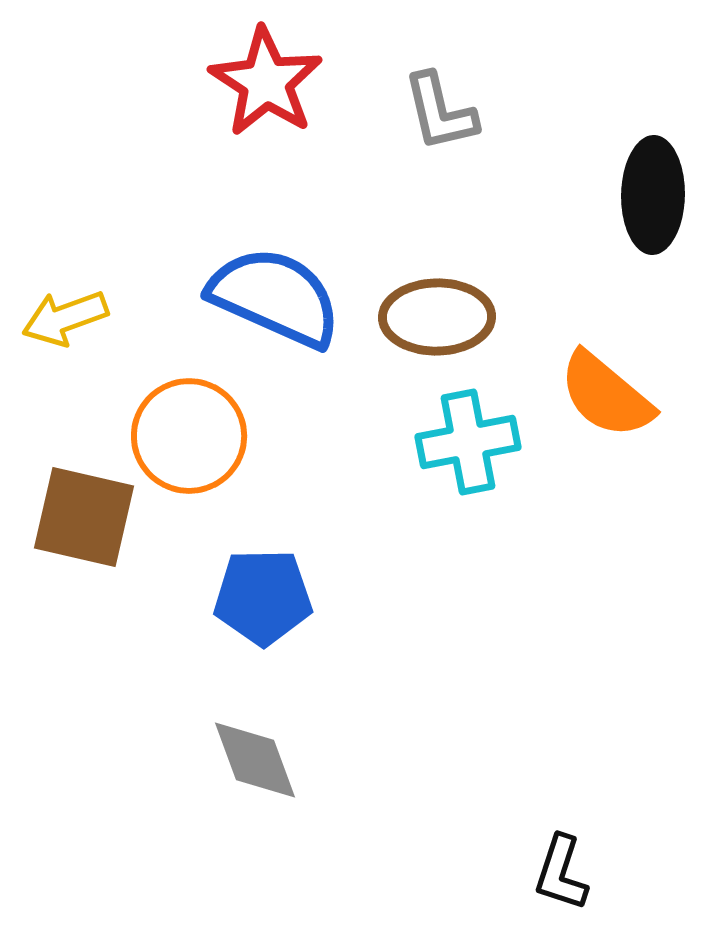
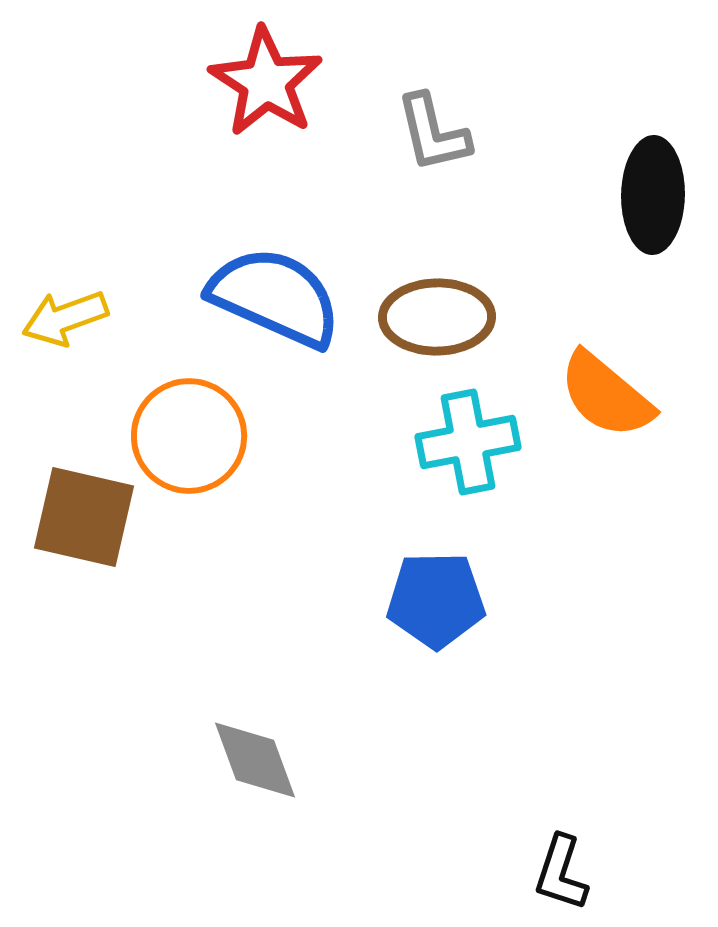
gray L-shape: moved 7 px left, 21 px down
blue pentagon: moved 173 px right, 3 px down
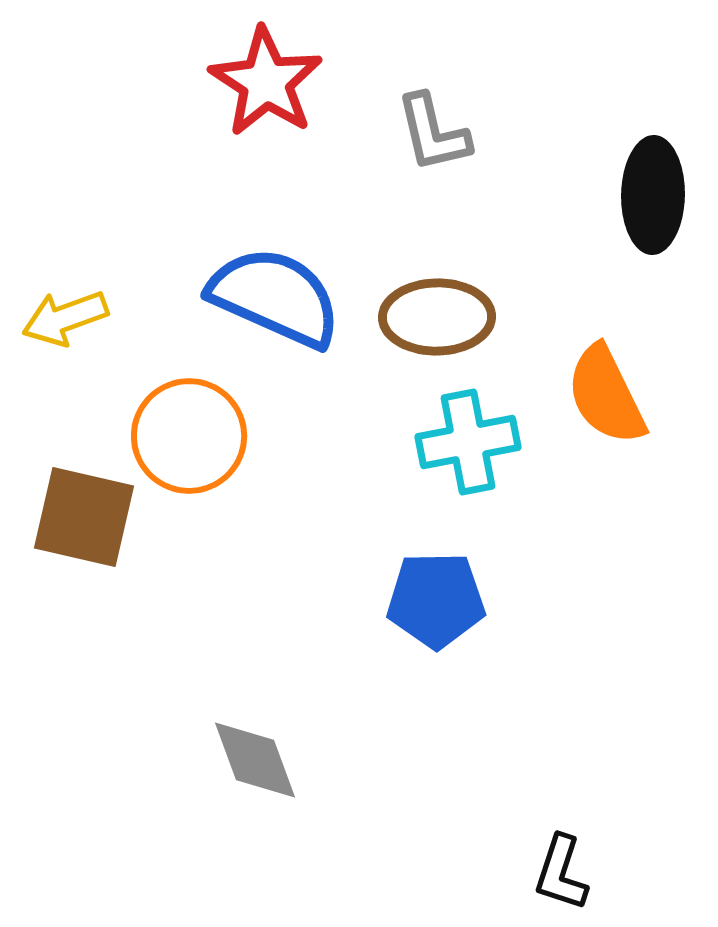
orange semicircle: rotated 24 degrees clockwise
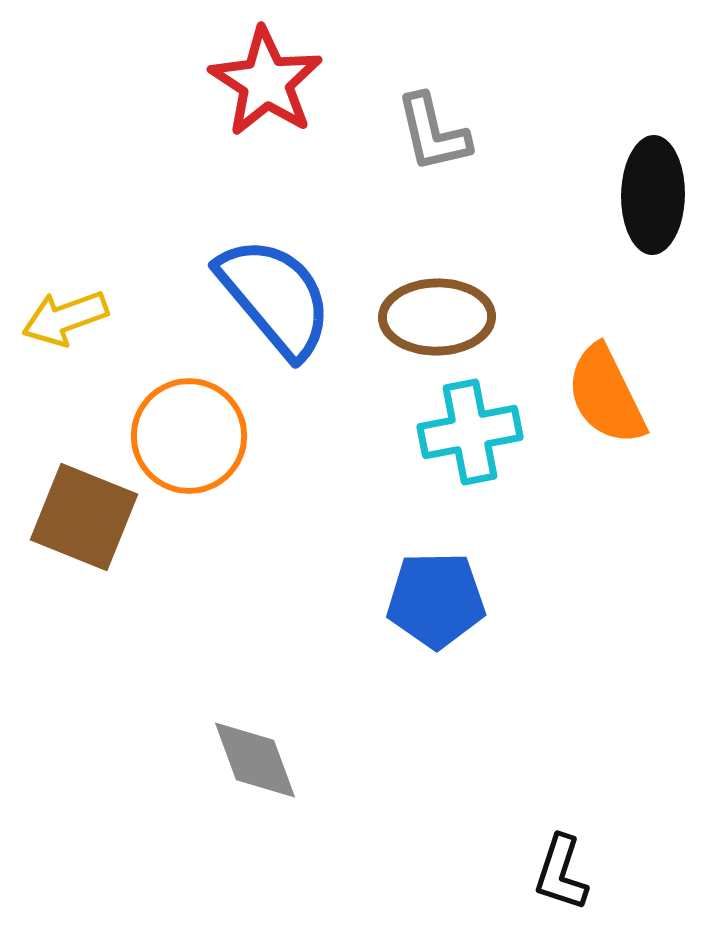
blue semicircle: rotated 26 degrees clockwise
cyan cross: moved 2 px right, 10 px up
brown square: rotated 9 degrees clockwise
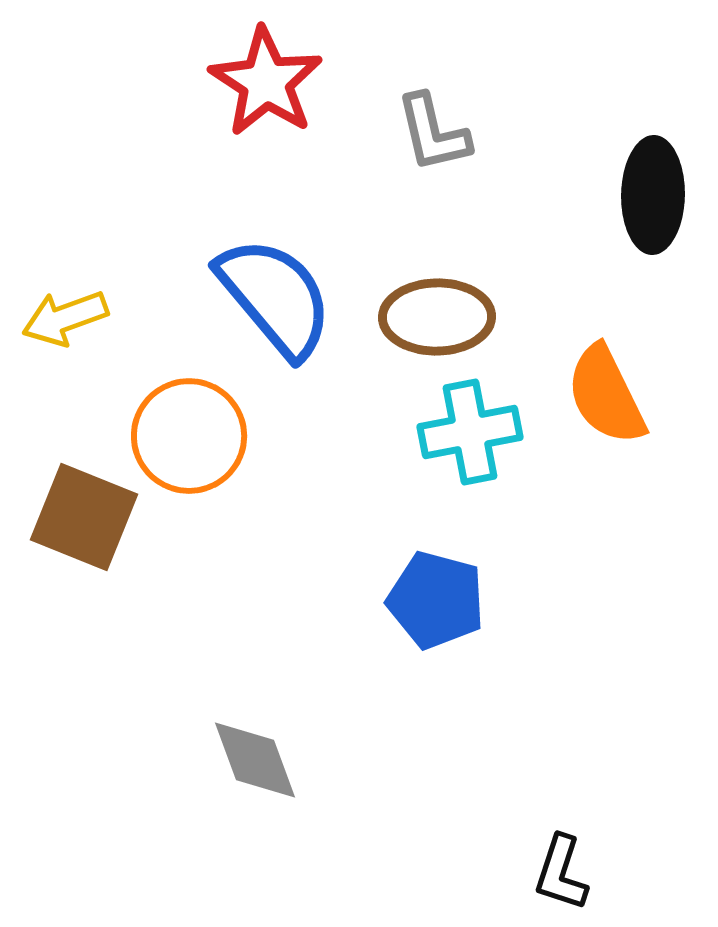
blue pentagon: rotated 16 degrees clockwise
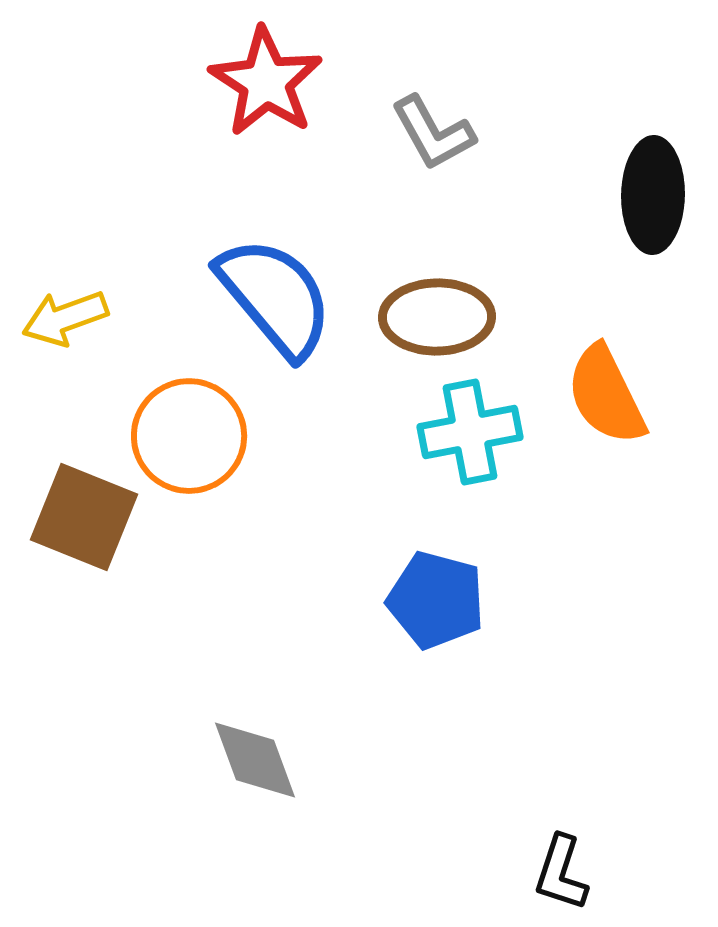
gray L-shape: rotated 16 degrees counterclockwise
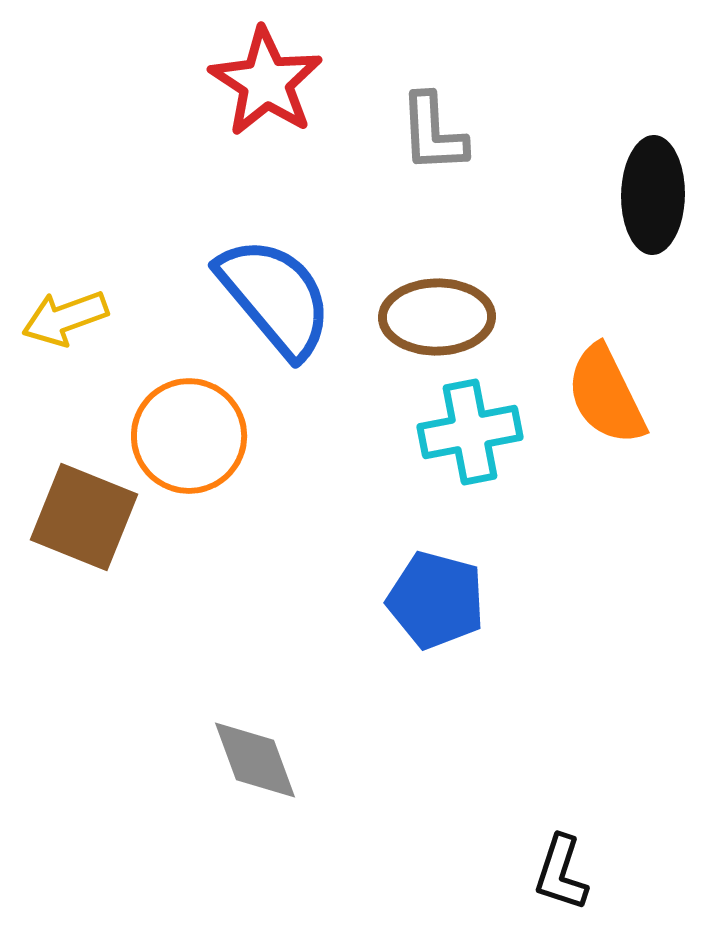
gray L-shape: rotated 26 degrees clockwise
